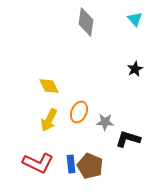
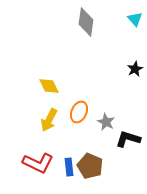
gray star: moved 1 px right; rotated 24 degrees clockwise
blue rectangle: moved 2 px left, 3 px down
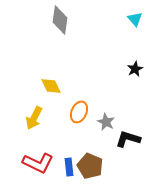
gray diamond: moved 26 px left, 2 px up
yellow diamond: moved 2 px right
yellow arrow: moved 15 px left, 2 px up
